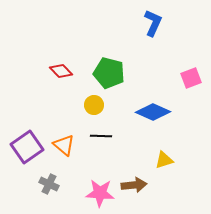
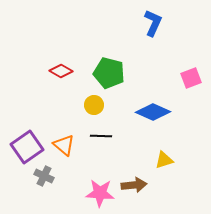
red diamond: rotated 15 degrees counterclockwise
gray cross: moved 5 px left, 8 px up
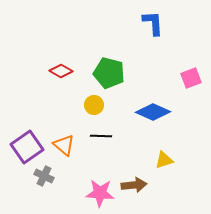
blue L-shape: rotated 28 degrees counterclockwise
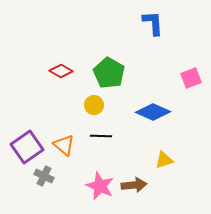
green pentagon: rotated 16 degrees clockwise
pink star: moved 7 px up; rotated 20 degrees clockwise
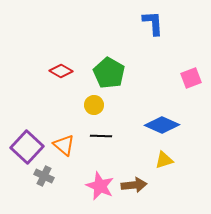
blue diamond: moved 9 px right, 13 px down
purple square: rotated 12 degrees counterclockwise
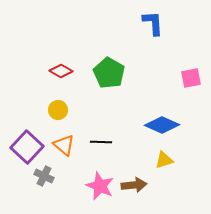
pink square: rotated 10 degrees clockwise
yellow circle: moved 36 px left, 5 px down
black line: moved 6 px down
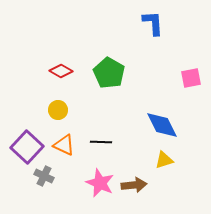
blue diamond: rotated 40 degrees clockwise
orange triangle: rotated 15 degrees counterclockwise
pink star: moved 3 px up
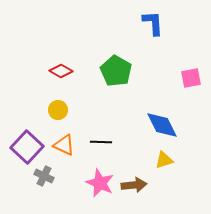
green pentagon: moved 7 px right, 2 px up
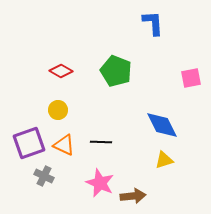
green pentagon: rotated 8 degrees counterclockwise
purple square: moved 2 px right, 4 px up; rotated 28 degrees clockwise
brown arrow: moved 1 px left, 11 px down
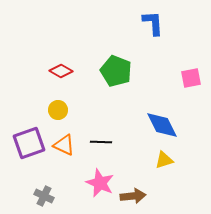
gray cross: moved 20 px down
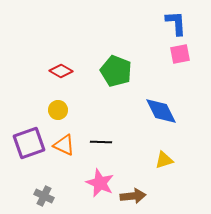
blue L-shape: moved 23 px right
pink square: moved 11 px left, 24 px up
blue diamond: moved 1 px left, 14 px up
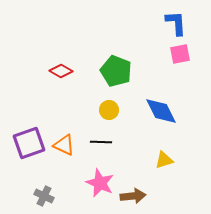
yellow circle: moved 51 px right
